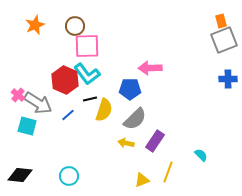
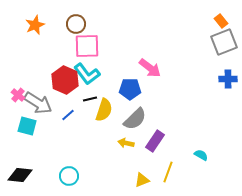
orange rectangle: rotated 24 degrees counterclockwise
brown circle: moved 1 px right, 2 px up
gray square: moved 2 px down
pink arrow: rotated 140 degrees counterclockwise
cyan semicircle: rotated 16 degrees counterclockwise
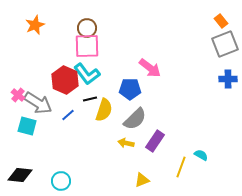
brown circle: moved 11 px right, 4 px down
gray square: moved 1 px right, 2 px down
yellow line: moved 13 px right, 5 px up
cyan circle: moved 8 px left, 5 px down
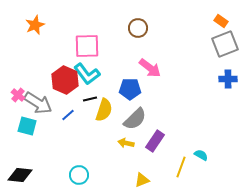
orange rectangle: rotated 16 degrees counterclockwise
brown circle: moved 51 px right
cyan circle: moved 18 px right, 6 px up
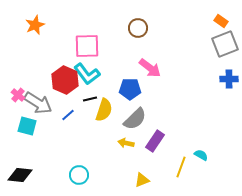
blue cross: moved 1 px right
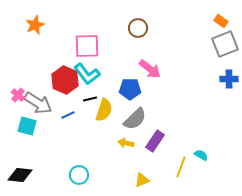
pink arrow: moved 1 px down
blue line: rotated 16 degrees clockwise
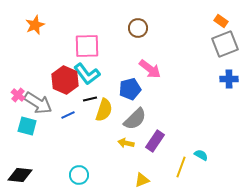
blue pentagon: rotated 15 degrees counterclockwise
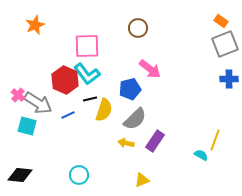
yellow line: moved 34 px right, 27 px up
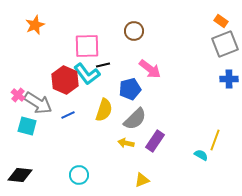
brown circle: moved 4 px left, 3 px down
black line: moved 13 px right, 34 px up
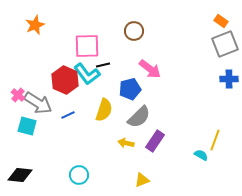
gray semicircle: moved 4 px right, 2 px up
